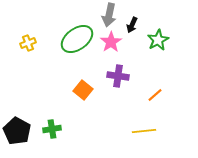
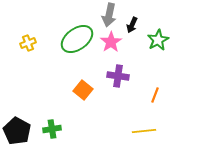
orange line: rotated 28 degrees counterclockwise
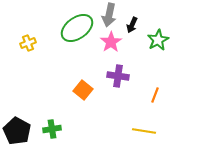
green ellipse: moved 11 px up
yellow line: rotated 15 degrees clockwise
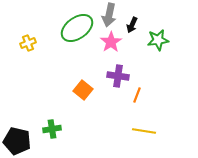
green star: rotated 20 degrees clockwise
orange line: moved 18 px left
black pentagon: moved 10 px down; rotated 16 degrees counterclockwise
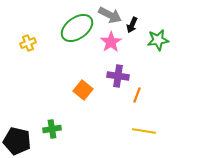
gray arrow: moved 1 px right; rotated 75 degrees counterclockwise
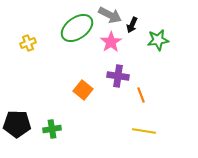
orange line: moved 4 px right; rotated 42 degrees counterclockwise
black pentagon: moved 17 px up; rotated 12 degrees counterclockwise
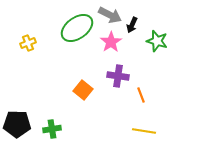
green star: moved 1 px left, 1 px down; rotated 25 degrees clockwise
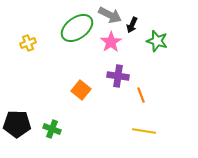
orange square: moved 2 px left
green cross: rotated 30 degrees clockwise
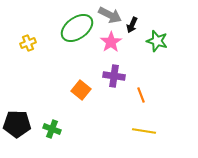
purple cross: moved 4 px left
